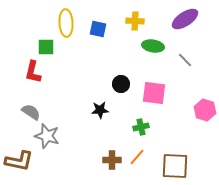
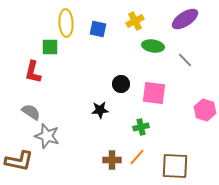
yellow cross: rotated 30 degrees counterclockwise
green square: moved 4 px right
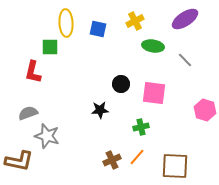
gray semicircle: moved 3 px left, 1 px down; rotated 54 degrees counterclockwise
brown cross: rotated 24 degrees counterclockwise
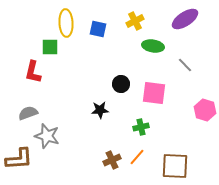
gray line: moved 5 px down
brown L-shape: moved 2 px up; rotated 16 degrees counterclockwise
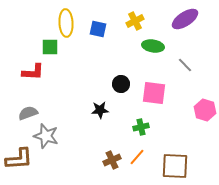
red L-shape: rotated 100 degrees counterclockwise
gray star: moved 1 px left
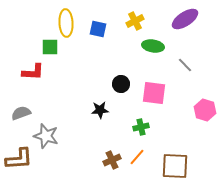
gray semicircle: moved 7 px left
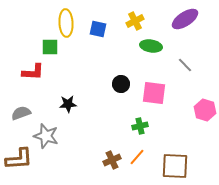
green ellipse: moved 2 px left
black star: moved 32 px left, 6 px up
green cross: moved 1 px left, 1 px up
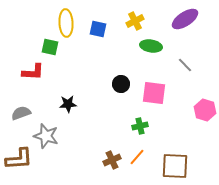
green square: rotated 12 degrees clockwise
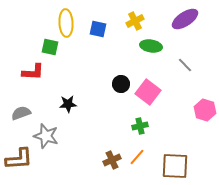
pink square: moved 6 px left, 1 px up; rotated 30 degrees clockwise
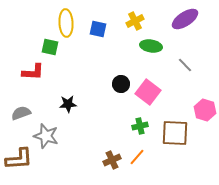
brown square: moved 33 px up
